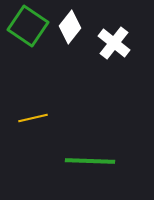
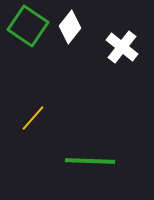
white cross: moved 8 px right, 4 px down
yellow line: rotated 36 degrees counterclockwise
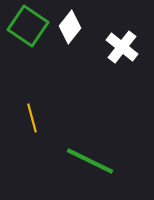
yellow line: moved 1 px left; rotated 56 degrees counterclockwise
green line: rotated 24 degrees clockwise
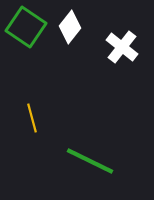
green square: moved 2 px left, 1 px down
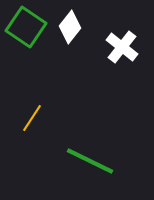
yellow line: rotated 48 degrees clockwise
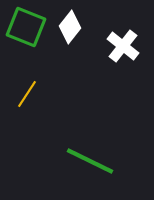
green square: rotated 12 degrees counterclockwise
white cross: moved 1 px right, 1 px up
yellow line: moved 5 px left, 24 px up
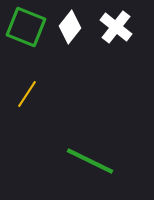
white cross: moved 7 px left, 19 px up
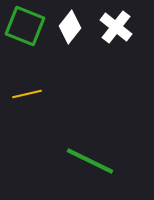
green square: moved 1 px left, 1 px up
yellow line: rotated 44 degrees clockwise
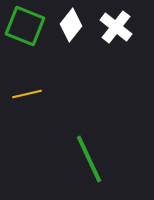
white diamond: moved 1 px right, 2 px up
green line: moved 1 px left, 2 px up; rotated 39 degrees clockwise
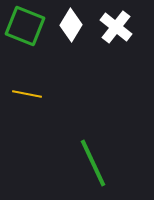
white diamond: rotated 8 degrees counterclockwise
yellow line: rotated 24 degrees clockwise
green line: moved 4 px right, 4 px down
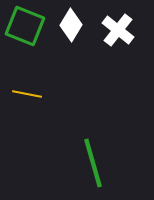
white cross: moved 2 px right, 3 px down
green line: rotated 9 degrees clockwise
